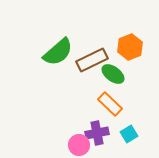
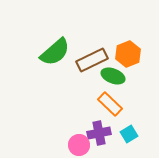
orange hexagon: moved 2 px left, 7 px down
green semicircle: moved 3 px left
green ellipse: moved 2 px down; rotated 15 degrees counterclockwise
purple cross: moved 2 px right
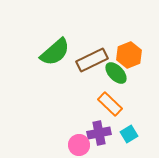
orange hexagon: moved 1 px right, 1 px down
green ellipse: moved 3 px right, 3 px up; rotated 25 degrees clockwise
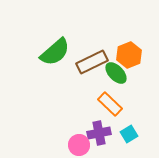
brown rectangle: moved 2 px down
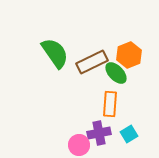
green semicircle: moved 1 px down; rotated 84 degrees counterclockwise
orange rectangle: rotated 50 degrees clockwise
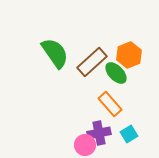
brown rectangle: rotated 16 degrees counterclockwise
orange rectangle: rotated 45 degrees counterclockwise
pink circle: moved 6 px right
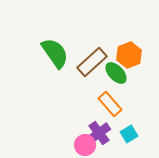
purple cross: rotated 25 degrees counterclockwise
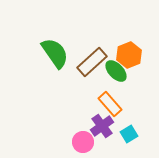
green ellipse: moved 2 px up
purple cross: moved 3 px right, 7 px up
pink circle: moved 2 px left, 3 px up
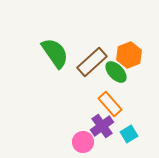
green ellipse: moved 1 px down
